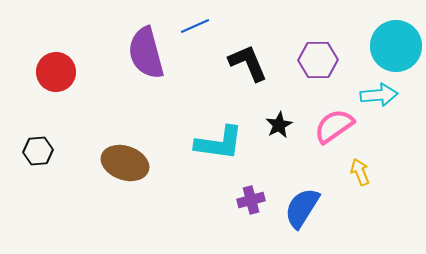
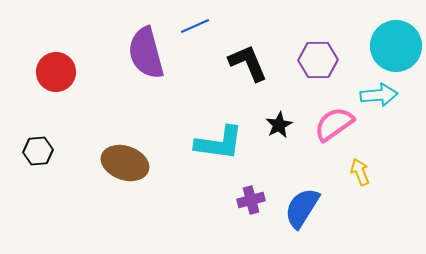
pink semicircle: moved 2 px up
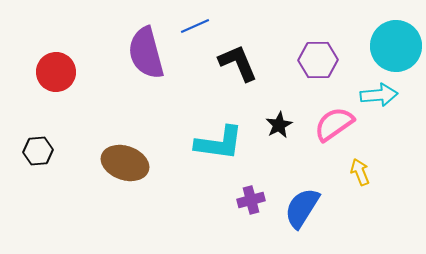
black L-shape: moved 10 px left
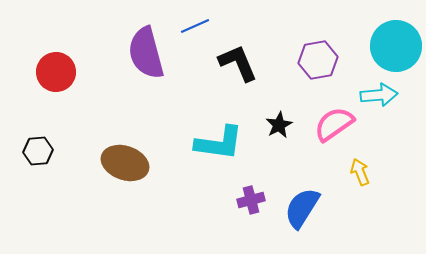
purple hexagon: rotated 9 degrees counterclockwise
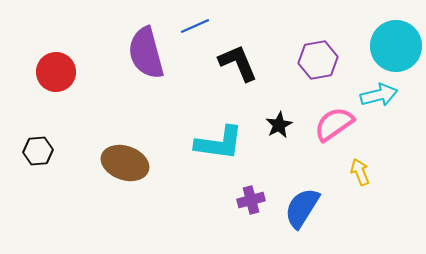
cyan arrow: rotated 9 degrees counterclockwise
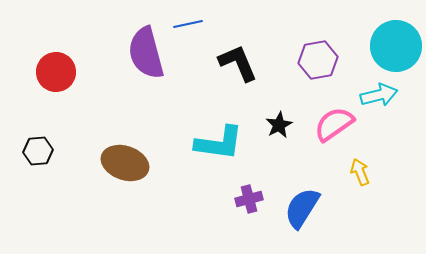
blue line: moved 7 px left, 2 px up; rotated 12 degrees clockwise
purple cross: moved 2 px left, 1 px up
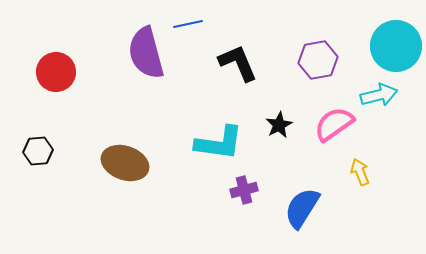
purple cross: moved 5 px left, 9 px up
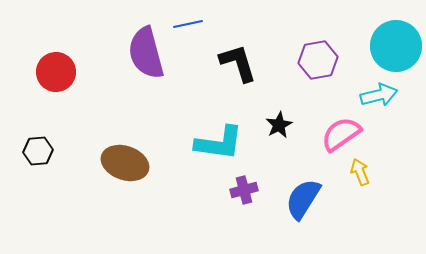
black L-shape: rotated 6 degrees clockwise
pink semicircle: moved 7 px right, 10 px down
blue semicircle: moved 1 px right, 9 px up
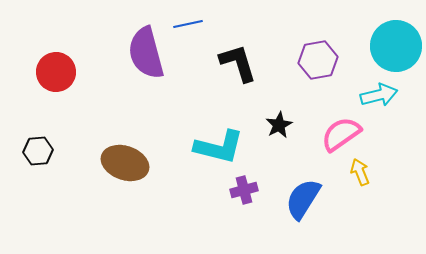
cyan L-shape: moved 4 px down; rotated 6 degrees clockwise
